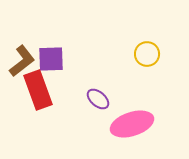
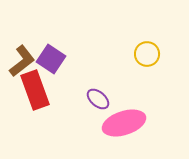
purple square: rotated 36 degrees clockwise
red rectangle: moved 3 px left
pink ellipse: moved 8 px left, 1 px up
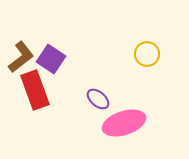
brown L-shape: moved 1 px left, 4 px up
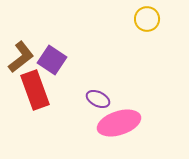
yellow circle: moved 35 px up
purple square: moved 1 px right, 1 px down
purple ellipse: rotated 15 degrees counterclockwise
pink ellipse: moved 5 px left
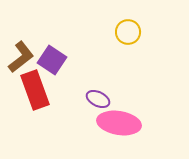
yellow circle: moved 19 px left, 13 px down
pink ellipse: rotated 27 degrees clockwise
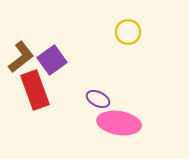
purple square: rotated 20 degrees clockwise
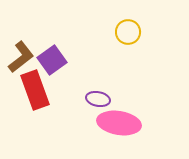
purple ellipse: rotated 15 degrees counterclockwise
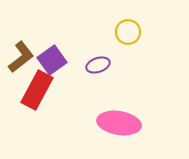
red rectangle: moved 2 px right; rotated 48 degrees clockwise
purple ellipse: moved 34 px up; rotated 30 degrees counterclockwise
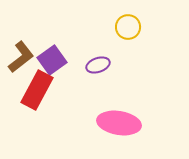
yellow circle: moved 5 px up
